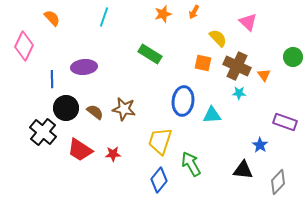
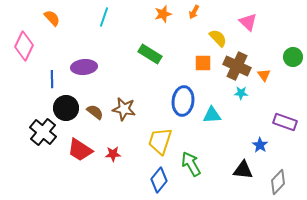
orange square: rotated 12 degrees counterclockwise
cyan star: moved 2 px right
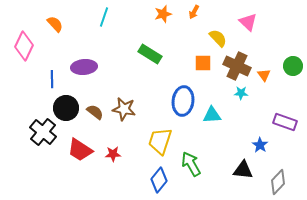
orange semicircle: moved 3 px right, 6 px down
green circle: moved 9 px down
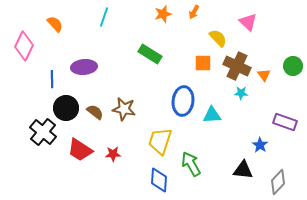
blue diamond: rotated 35 degrees counterclockwise
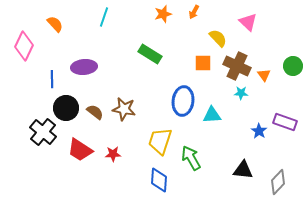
blue star: moved 1 px left, 14 px up
green arrow: moved 6 px up
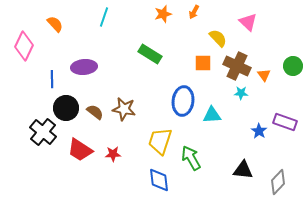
blue diamond: rotated 10 degrees counterclockwise
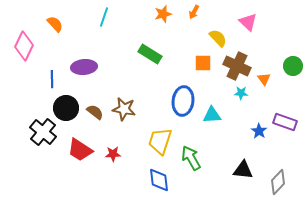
orange triangle: moved 4 px down
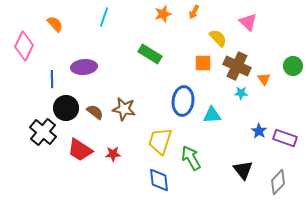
purple rectangle: moved 16 px down
black triangle: rotated 45 degrees clockwise
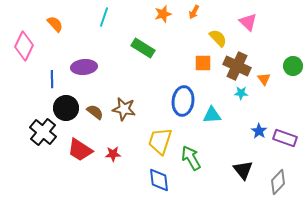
green rectangle: moved 7 px left, 6 px up
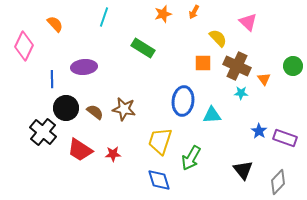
green arrow: rotated 120 degrees counterclockwise
blue diamond: rotated 10 degrees counterclockwise
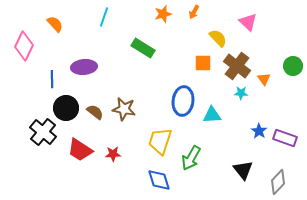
brown cross: rotated 12 degrees clockwise
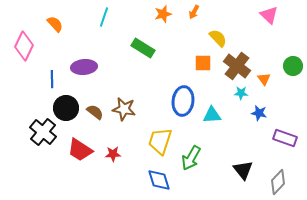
pink triangle: moved 21 px right, 7 px up
blue star: moved 18 px up; rotated 21 degrees counterclockwise
